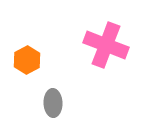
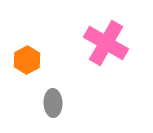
pink cross: moved 2 px up; rotated 9 degrees clockwise
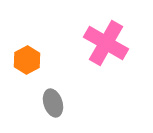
gray ellipse: rotated 16 degrees counterclockwise
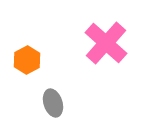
pink cross: rotated 12 degrees clockwise
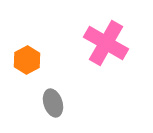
pink cross: rotated 12 degrees counterclockwise
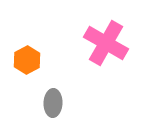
gray ellipse: rotated 20 degrees clockwise
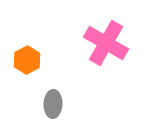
gray ellipse: moved 1 px down
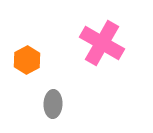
pink cross: moved 4 px left
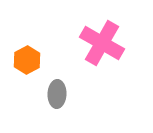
gray ellipse: moved 4 px right, 10 px up
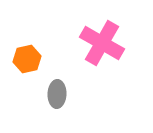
orange hexagon: moved 1 px up; rotated 16 degrees clockwise
